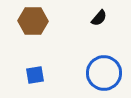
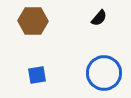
blue square: moved 2 px right
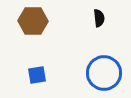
black semicircle: rotated 48 degrees counterclockwise
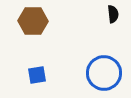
black semicircle: moved 14 px right, 4 px up
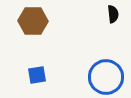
blue circle: moved 2 px right, 4 px down
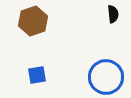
brown hexagon: rotated 20 degrees counterclockwise
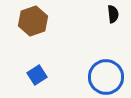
blue square: rotated 24 degrees counterclockwise
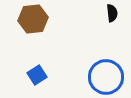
black semicircle: moved 1 px left, 1 px up
brown hexagon: moved 2 px up; rotated 12 degrees clockwise
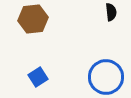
black semicircle: moved 1 px left, 1 px up
blue square: moved 1 px right, 2 px down
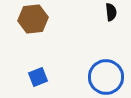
blue square: rotated 12 degrees clockwise
